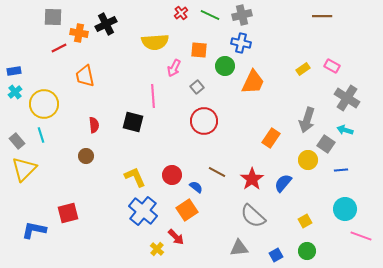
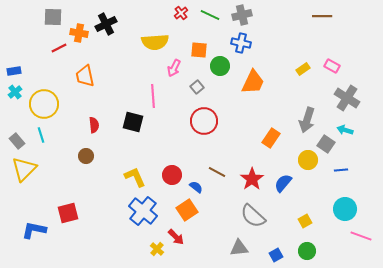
green circle at (225, 66): moved 5 px left
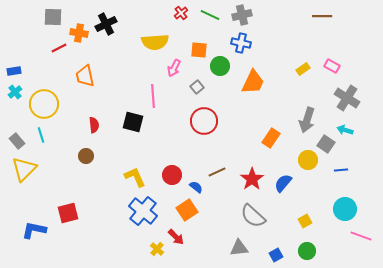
brown line at (217, 172): rotated 54 degrees counterclockwise
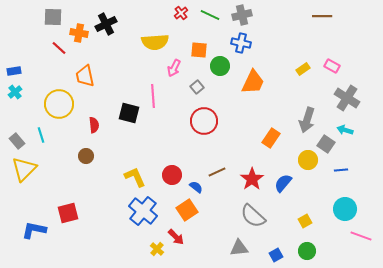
red line at (59, 48): rotated 70 degrees clockwise
yellow circle at (44, 104): moved 15 px right
black square at (133, 122): moved 4 px left, 9 px up
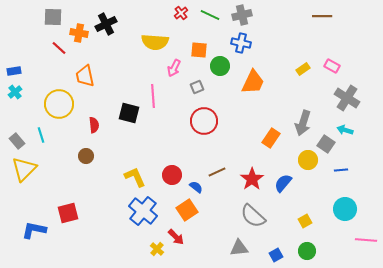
yellow semicircle at (155, 42): rotated 8 degrees clockwise
gray square at (197, 87): rotated 16 degrees clockwise
gray arrow at (307, 120): moved 4 px left, 3 px down
pink line at (361, 236): moved 5 px right, 4 px down; rotated 15 degrees counterclockwise
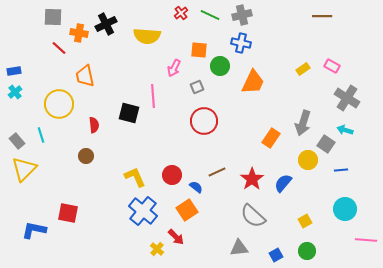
yellow semicircle at (155, 42): moved 8 px left, 6 px up
red square at (68, 213): rotated 25 degrees clockwise
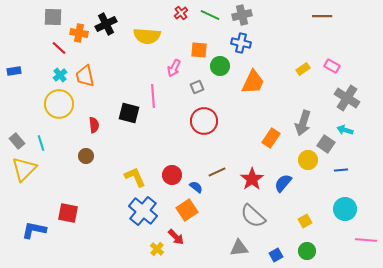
cyan cross at (15, 92): moved 45 px right, 17 px up
cyan line at (41, 135): moved 8 px down
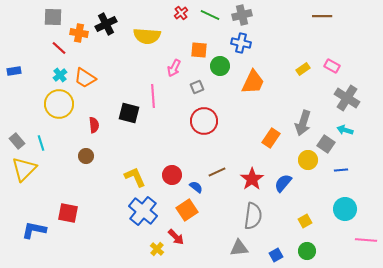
orange trapezoid at (85, 76): moved 2 px down; rotated 45 degrees counterclockwise
gray semicircle at (253, 216): rotated 124 degrees counterclockwise
